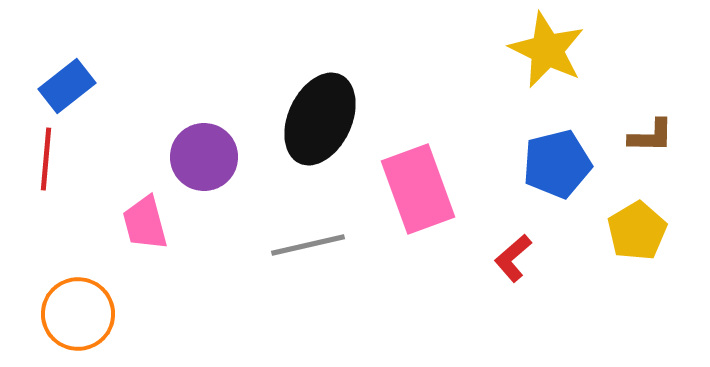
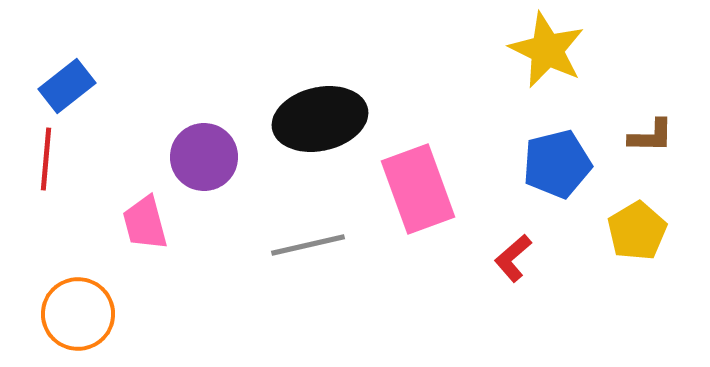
black ellipse: rotated 52 degrees clockwise
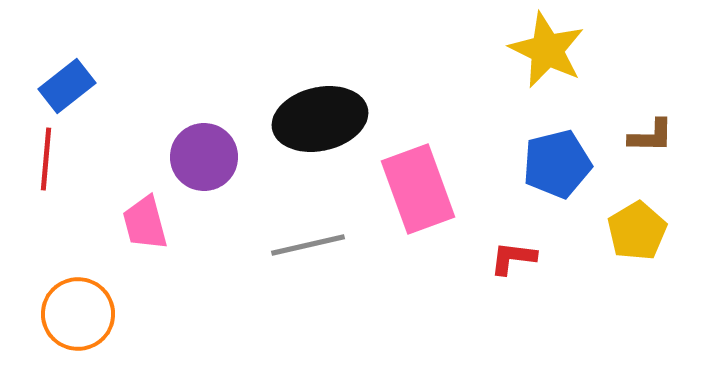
red L-shape: rotated 48 degrees clockwise
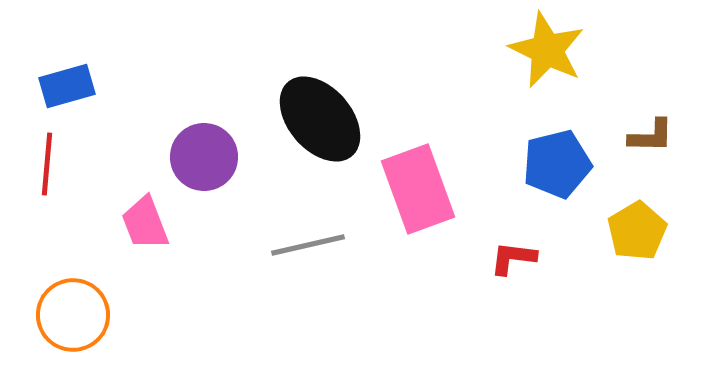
blue rectangle: rotated 22 degrees clockwise
black ellipse: rotated 62 degrees clockwise
red line: moved 1 px right, 5 px down
pink trapezoid: rotated 6 degrees counterclockwise
orange circle: moved 5 px left, 1 px down
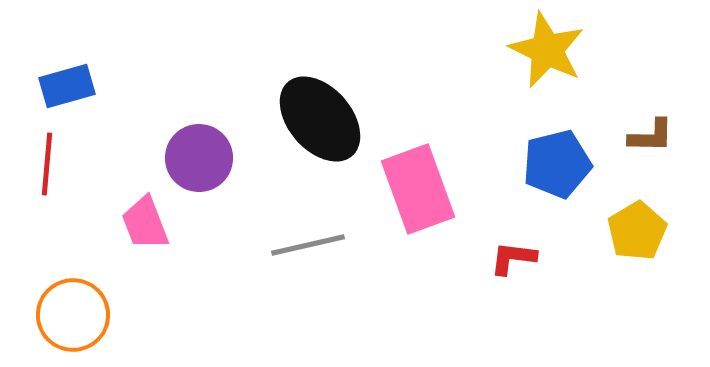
purple circle: moved 5 px left, 1 px down
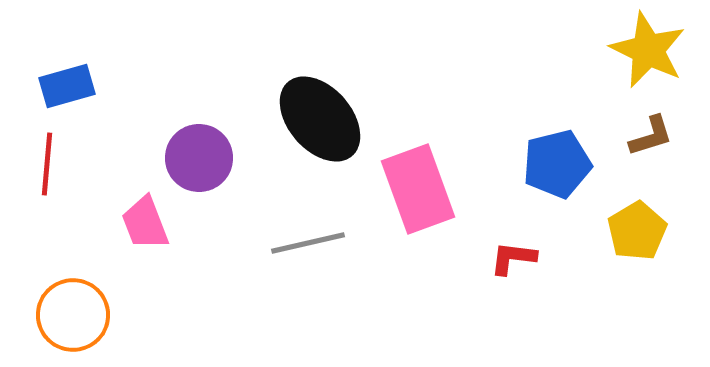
yellow star: moved 101 px right
brown L-shape: rotated 18 degrees counterclockwise
gray line: moved 2 px up
